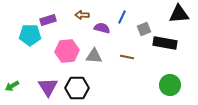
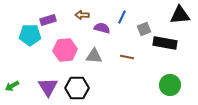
black triangle: moved 1 px right, 1 px down
pink hexagon: moved 2 px left, 1 px up
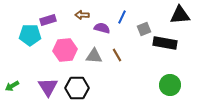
brown line: moved 10 px left, 2 px up; rotated 48 degrees clockwise
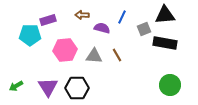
black triangle: moved 15 px left
green arrow: moved 4 px right
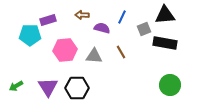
brown line: moved 4 px right, 3 px up
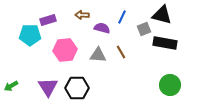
black triangle: moved 3 px left; rotated 20 degrees clockwise
gray triangle: moved 4 px right, 1 px up
green arrow: moved 5 px left
